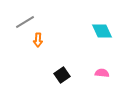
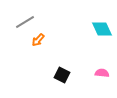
cyan diamond: moved 2 px up
orange arrow: rotated 40 degrees clockwise
black square: rotated 28 degrees counterclockwise
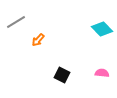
gray line: moved 9 px left
cyan diamond: rotated 20 degrees counterclockwise
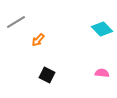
black square: moved 15 px left
